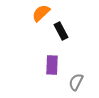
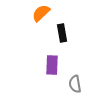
black rectangle: moved 1 px right, 2 px down; rotated 18 degrees clockwise
gray semicircle: moved 1 px left, 2 px down; rotated 36 degrees counterclockwise
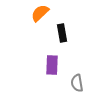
orange semicircle: moved 1 px left
gray semicircle: moved 2 px right, 1 px up
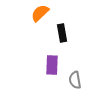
gray semicircle: moved 2 px left, 3 px up
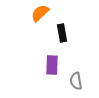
gray semicircle: moved 1 px right, 1 px down
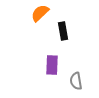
black rectangle: moved 1 px right, 2 px up
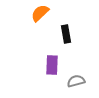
black rectangle: moved 3 px right, 3 px down
gray semicircle: rotated 84 degrees clockwise
